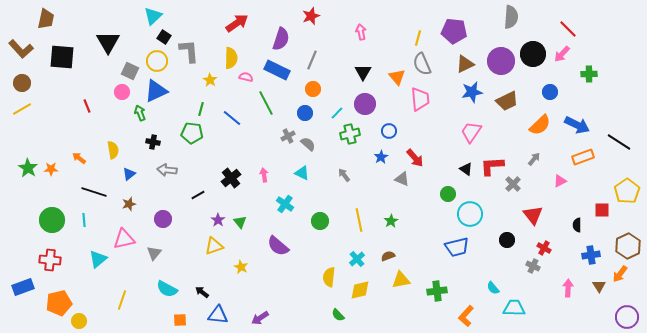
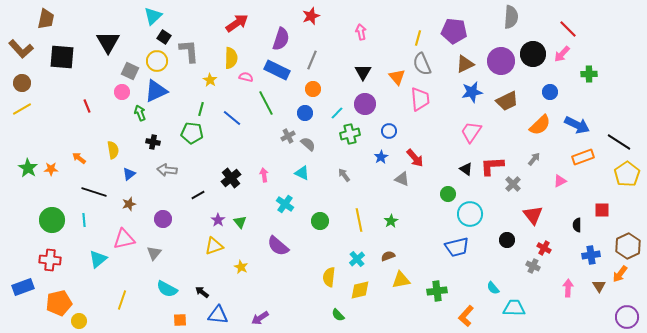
yellow pentagon at (627, 191): moved 17 px up
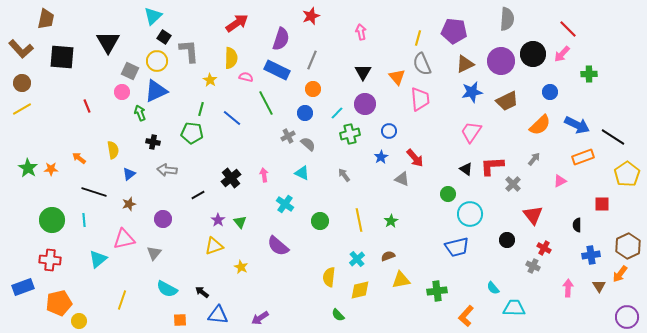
gray semicircle at (511, 17): moved 4 px left, 2 px down
black line at (619, 142): moved 6 px left, 5 px up
red square at (602, 210): moved 6 px up
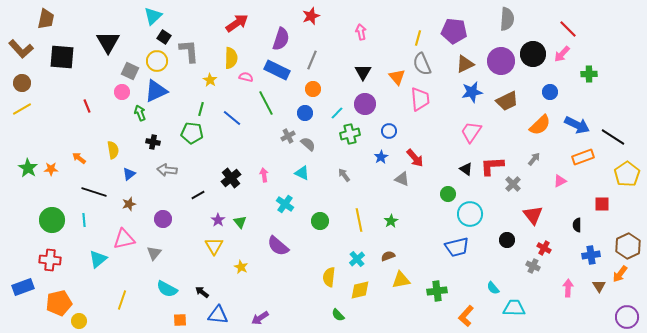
yellow triangle at (214, 246): rotated 42 degrees counterclockwise
